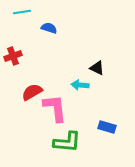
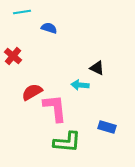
red cross: rotated 30 degrees counterclockwise
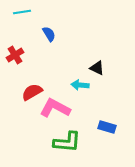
blue semicircle: moved 6 px down; rotated 42 degrees clockwise
red cross: moved 2 px right, 1 px up; rotated 18 degrees clockwise
pink L-shape: rotated 56 degrees counterclockwise
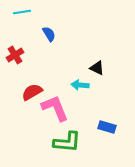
pink L-shape: rotated 40 degrees clockwise
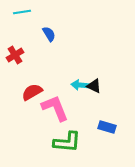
black triangle: moved 3 px left, 18 px down
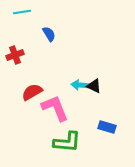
red cross: rotated 12 degrees clockwise
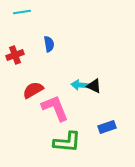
blue semicircle: moved 10 px down; rotated 21 degrees clockwise
red semicircle: moved 1 px right, 2 px up
blue rectangle: rotated 36 degrees counterclockwise
